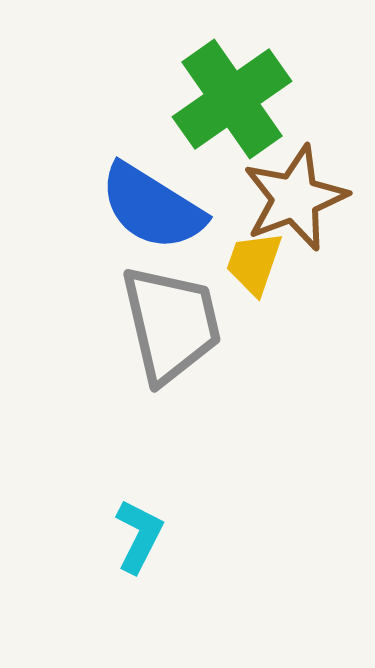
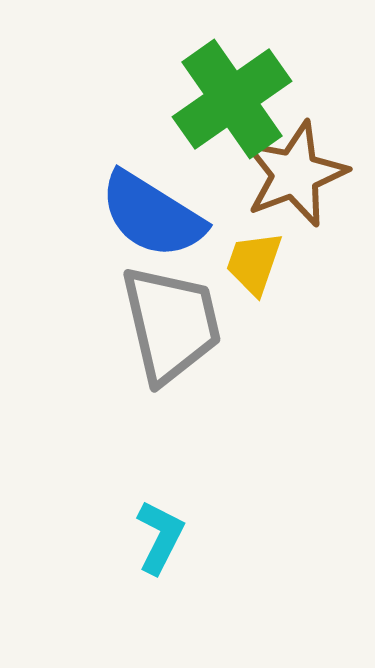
brown star: moved 24 px up
blue semicircle: moved 8 px down
cyan L-shape: moved 21 px right, 1 px down
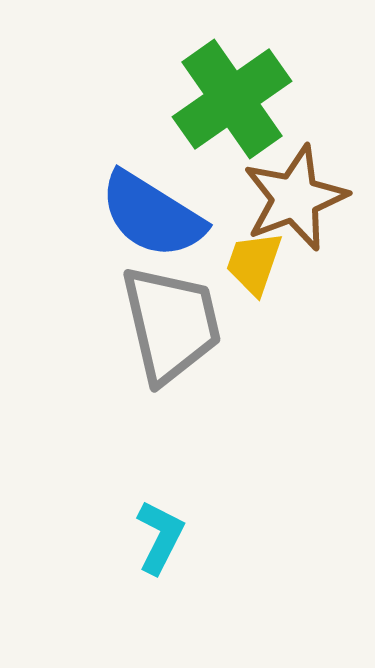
brown star: moved 24 px down
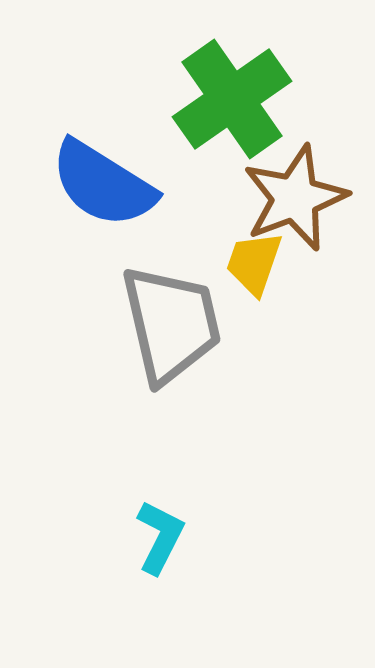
blue semicircle: moved 49 px left, 31 px up
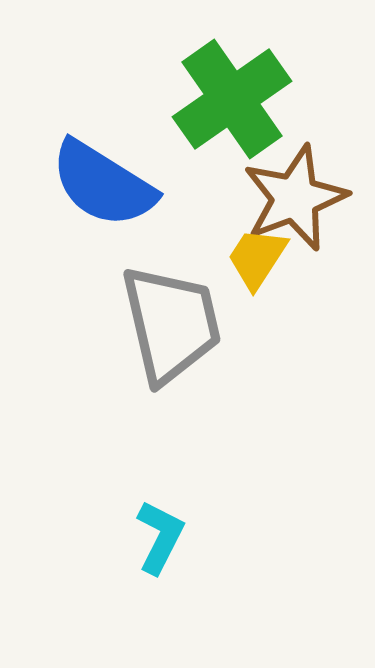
yellow trapezoid: moved 3 px right, 5 px up; rotated 14 degrees clockwise
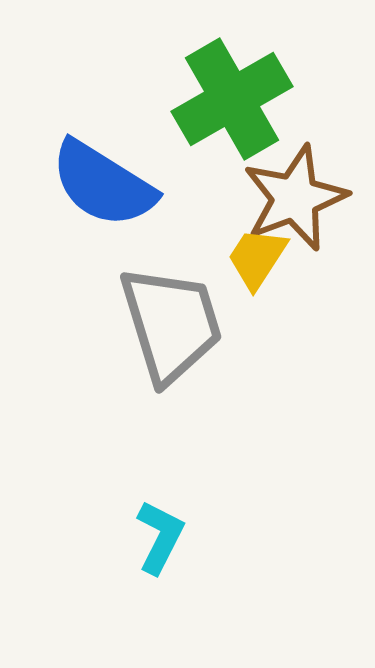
green cross: rotated 5 degrees clockwise
gray trapezoid: rotated 4 degrees counterclockwise
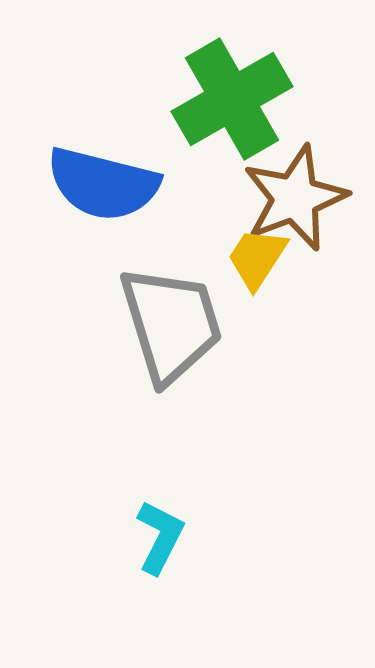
blue semicircle: rotated 18 degrees counterclockwise
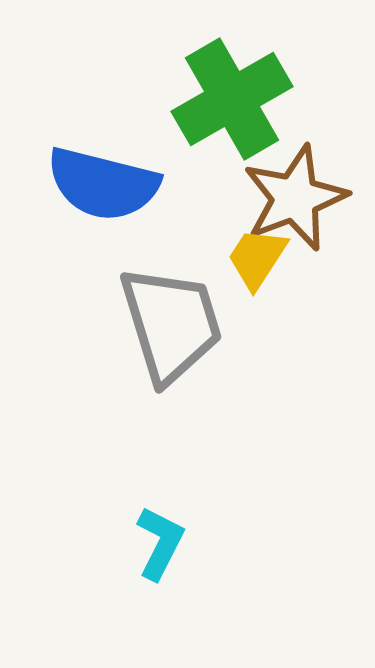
cyan L-shape: moved 6 px down
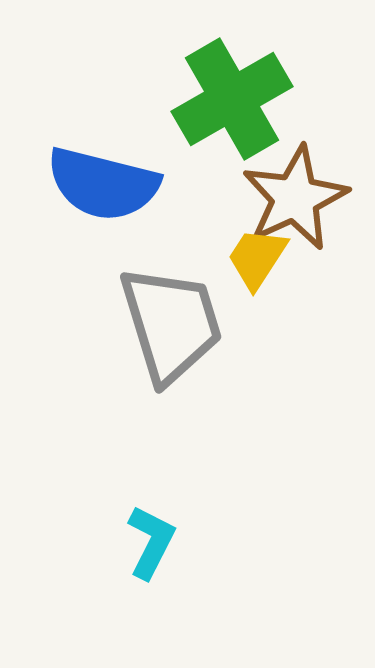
brown star: rotated 4 degrees counterclockwise
cyan L-shape: moved 9 px left, 1 px up
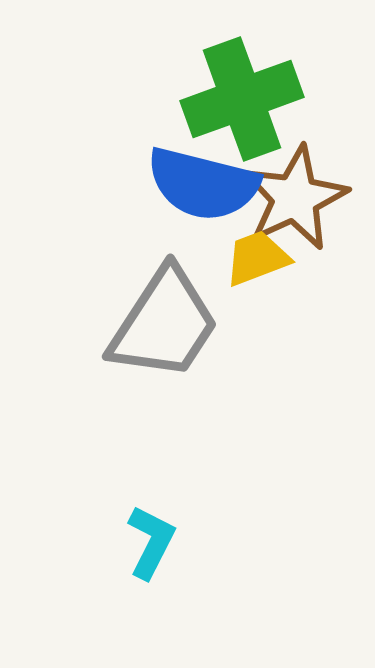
green cross: moved 10 px right; rotated 10 degrees clockwise
blue semicircle: moved 100 px right
yellow trapezoid: rotated 36 degrees clockwise
gray trapezoid: moved 7 px left; rotated 50 degrees clockwise
